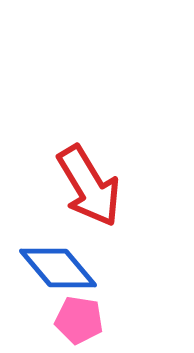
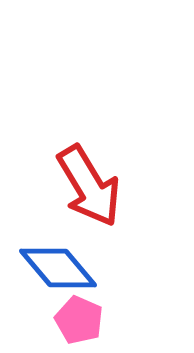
pink pentagon: rotated 15 degrees clockwise
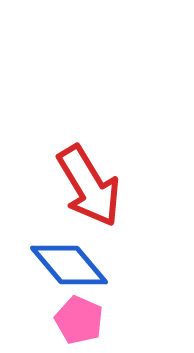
blue diamond: moved 11 px right, 3 px up
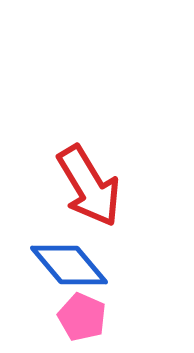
pink pentagon: moved 3 px right, 3 px up
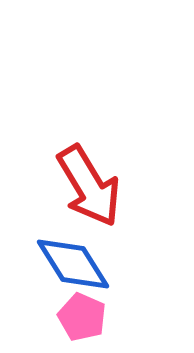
blue diamond: moved 4 px right, 1 px up; rotated 8 degrees clockwise
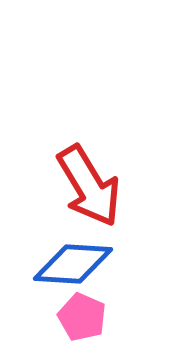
blue diamond: rotated 54 degrees counterclockwise
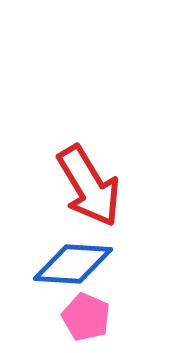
pink pentagon: moved 4 px right
